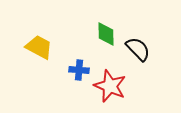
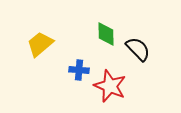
yellow trapezoid: moved 1 px right, 3 px up; rotated 68 degrees counterclockwise
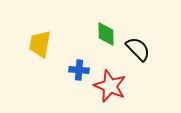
yellow trapezoid: rotated 40 degrees counterclockwise
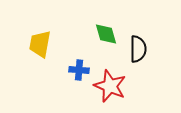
green diamond: rotated 15 degrees counterclockwise
black semicircle: rotated 44 degrees clockwise
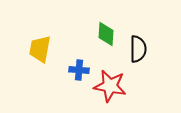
green diamond: rotated 20 degrees clockwise
yellow trapezoid: moved 5 px down
red star: rotated 12 degrees counterclockwise
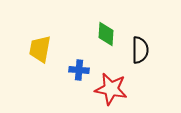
black semicircle: moved 2 px right, 1 px down
red star: moved 1 px right, 3 px down
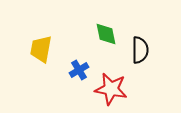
green diamond: rotated 15 degrees counterclockwise
yellow trapezoid: moved 1 px right
blue cross: rotated 36 degrees counterclockwise
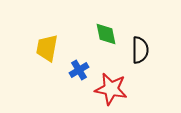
yellow trapezoid: moved 6 px right, 1 px up
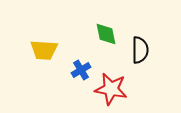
yellow trapezoid: moved 3 px left, 2 px down; rotated 96 degrees counterclockwise
blue cross: moved 2 px right
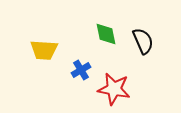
black semicircle: moved 3 px right, 9 px up; rotated 24 degrees counterclockwise
red star: moved 3 px right
